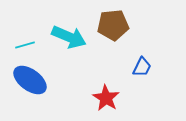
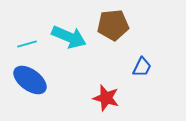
cyan line: moved 2 px right, 1 px up
red star: rotated 16 degrees counterclockwise
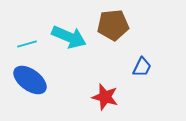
red star: moved 1 px left, 1 px up
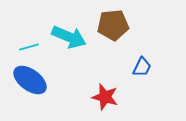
cyan line: moved 2 px right, 3 px down
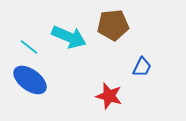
cyan line: rotated 54 degrees clockwise
red star: moved 4 px right, 1 px up
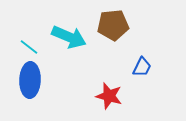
blue ellipse: rotated 56 degrees clockwise
